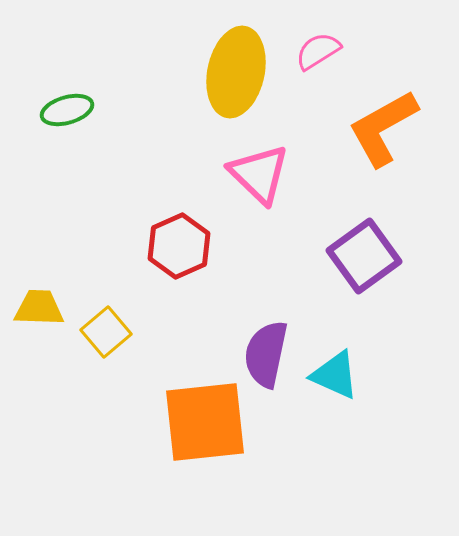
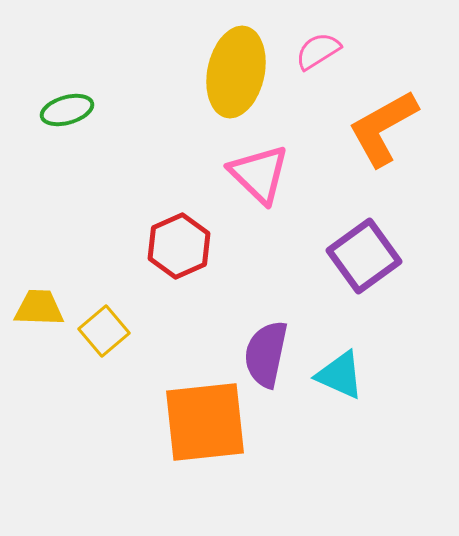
yellow square: moved 2 px left, 1 px up
cyan triangle: moved 5 px right
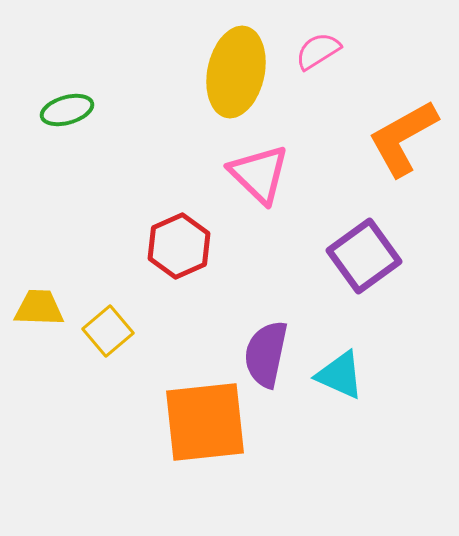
orange L-shape: moved 20 px right, 10 px down
yellow square: moved 4 px right
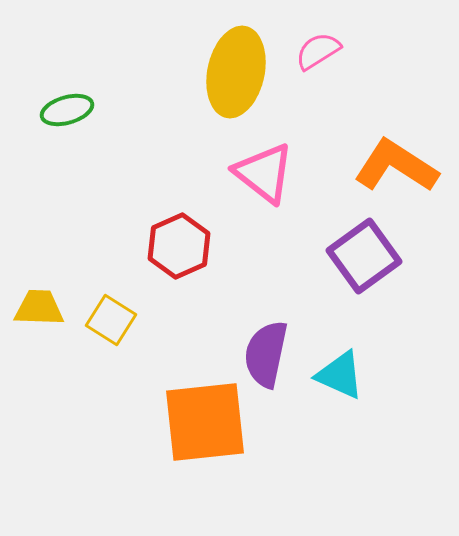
orange L-shape: moved 7 px left, 28 px down; rotated 62 degrees clockwise
pink triangle: moved 5 px right, 1 px up; rotated 6 degrees counterclockwise
yellow square: moved 3 px right, 11 px up; rotated 18 degrees counterclockwise
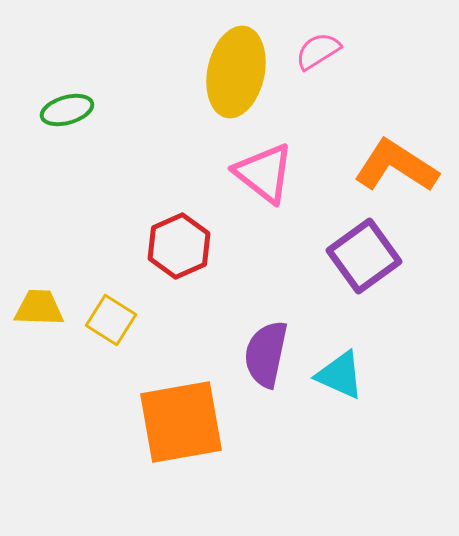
orange square: moved 24 px left; rotated 4 degrees counterclockwise
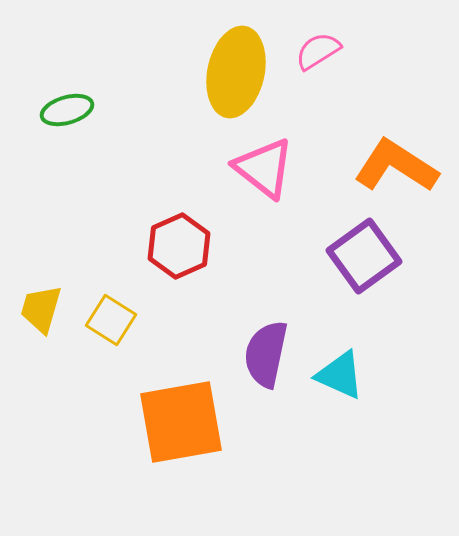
pink triangle: moved 5 px up
yellow trapezoid: moved 2 px right, 1 px down; rotated 76 degrees counterclockwise
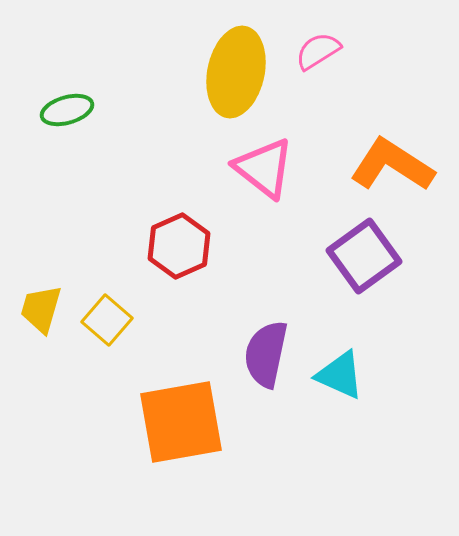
orange L-shape: moved 4 px left, 1 px up
yellow square: moved 4 px left; rotated 9 degrees clockwise
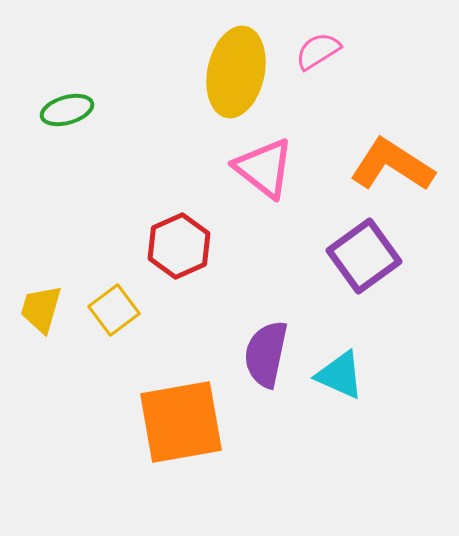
yellow square: moved 7 px right, 10 px up; rotated 12 degrees clockwise
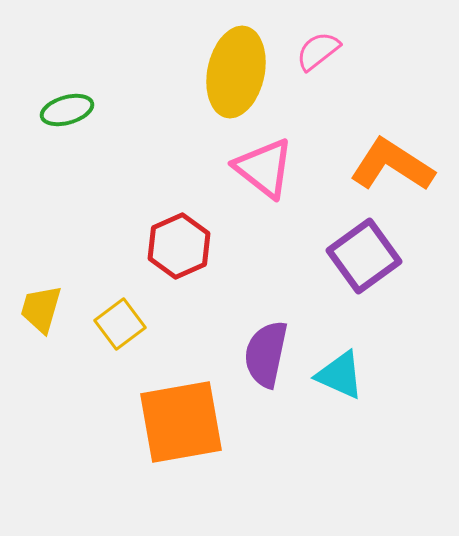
pink semicircle: rotated 6 degrees counterclockwise
yellow square: moved 6 px right, 14 px down
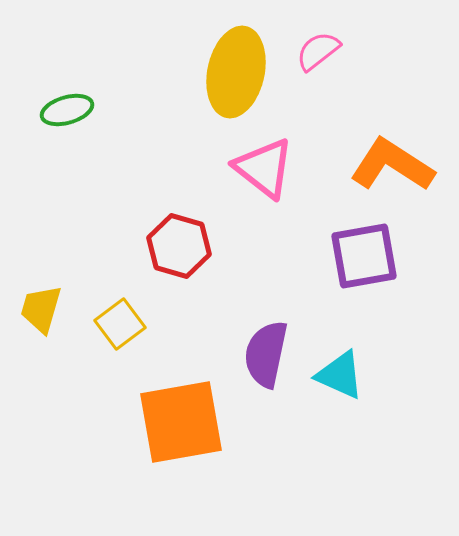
red hexagon: rotated 20 degrees counterclockwise
purple square: rotated 26 degrees clockwise
